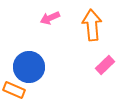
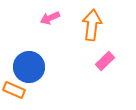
orange arrow: rotated 12 degrees clockwise
pink rectangle: moved 4 px up
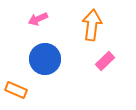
pink arrow: moved 12 px left, 1 px down
blue circle: moved 16 px right, 8 px up
orange rectangle: moved 2 px right
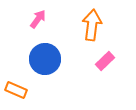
pink arrow: rotated 150 degrees clockwise
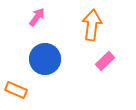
pink arrow: moved 1 px left, 2 px up
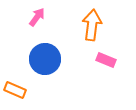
pink rectangle: moved 1 px right, 1 px up; rotated 66 degrees clockwise
orange rectangle: moved 1 px left
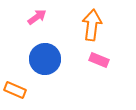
pink arrow: rotated 18 degrees clockwise
pink rectangle: moved 7 px left
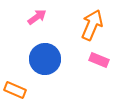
orange arrow: rotated 16 degrees clockwise
